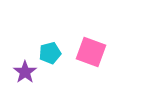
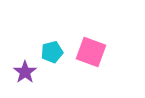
cyan pentagon: moved 2 px right, 1 px up
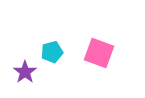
pink square: moved 8 px right, 1 px down
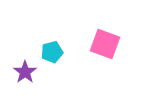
pink square: moved 6 px right, 9 px up
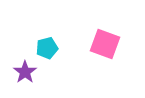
cyan pentagon: moved 5 px left, 4 px up
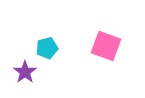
pink square: moved 1 px right, 2 px down
